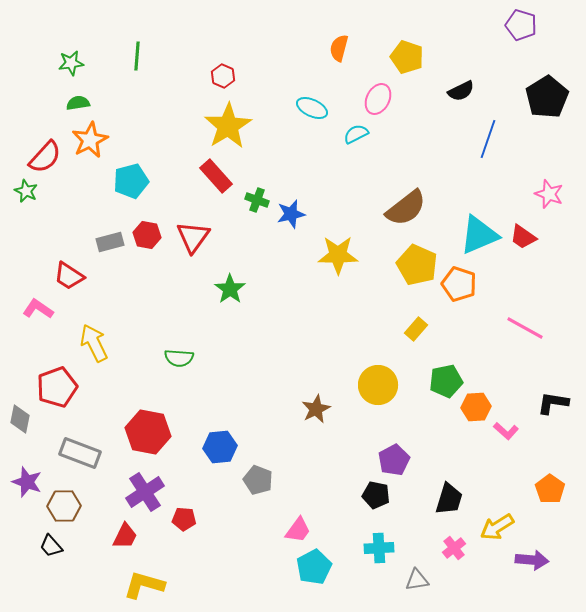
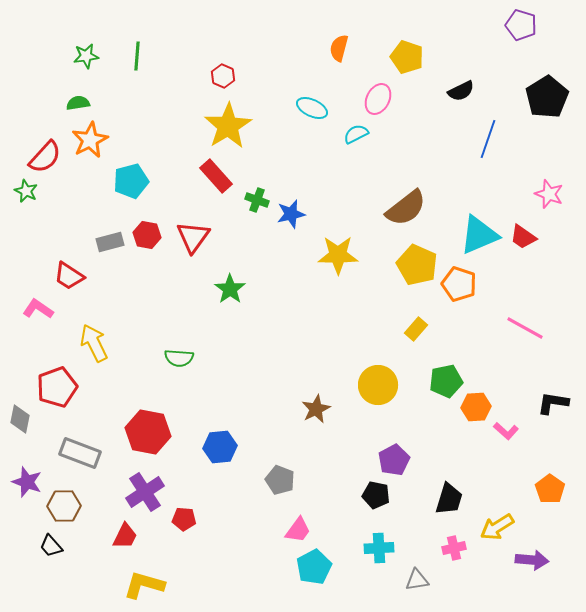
green star at (71, 63): moved 15 px right, 7 px up
gray pentagon at (258, 480): moved 22 px right
pink cross at (454, 548): rotated 25 degrees clockwise
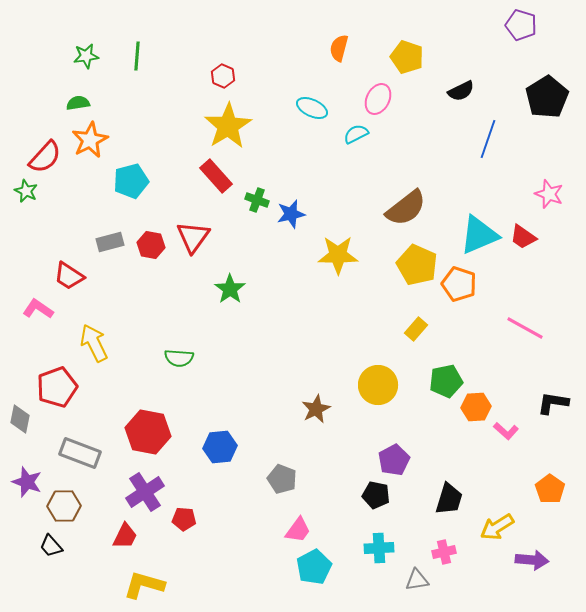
red hexagon at (147, 235): moved 4 px right, 10 px down
gray pentagon at (280, 480): moved 2 px right, 1 px up
pink cross at (454, 548): moved 10 px left, 4 px down
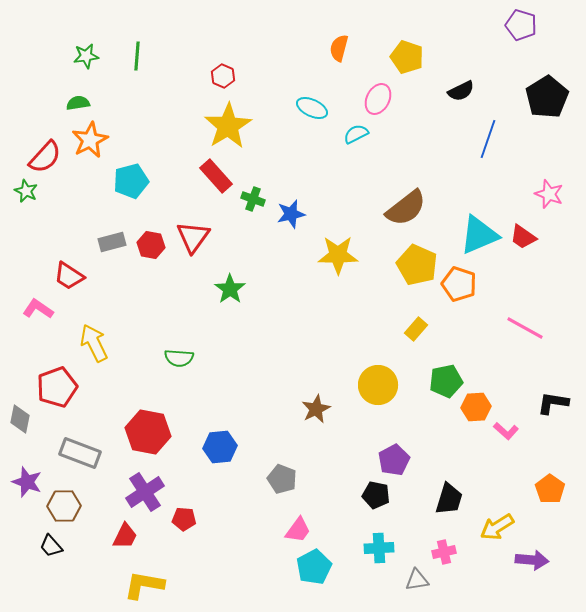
green cross at (257, 200): moved 4 px left, 1 px up
gray rectangle at (110, 242): moved 2 px right
yellow L-shape at (144, 585): rotated 6 degrees counterclockwise
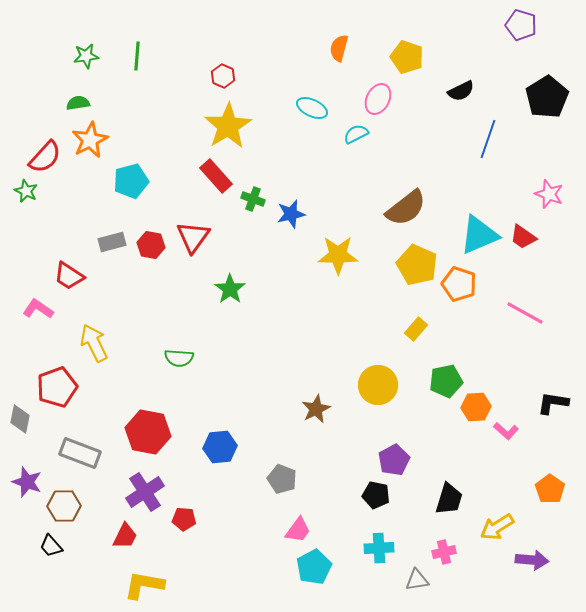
pink line at (525, 328): moved 15 px up
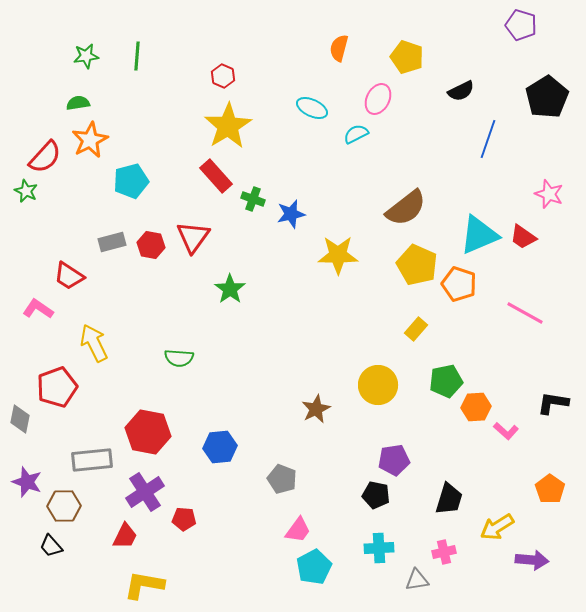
gray rectangle at (80, 453): moved 12 px right, 7 px down; rotated 27 degrees counterclockwise
purple pentagon at (394, 460): rotated 20 degrees clockwise
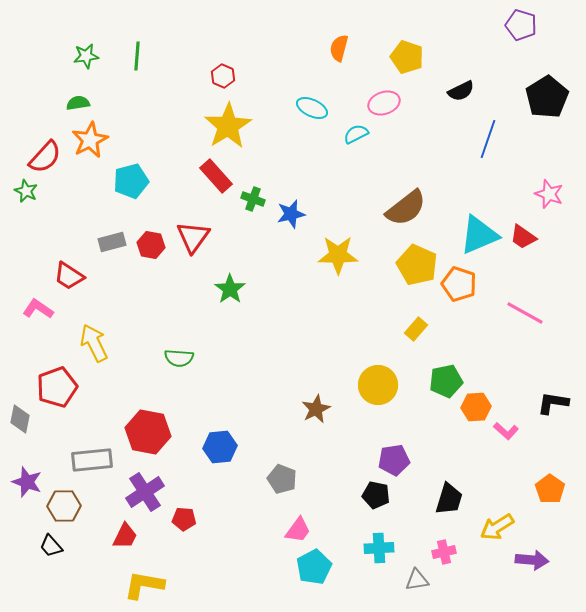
pink ellipse at (378, 99): moved 6 px right, 4 px down; rotated 44 degrees clockwise
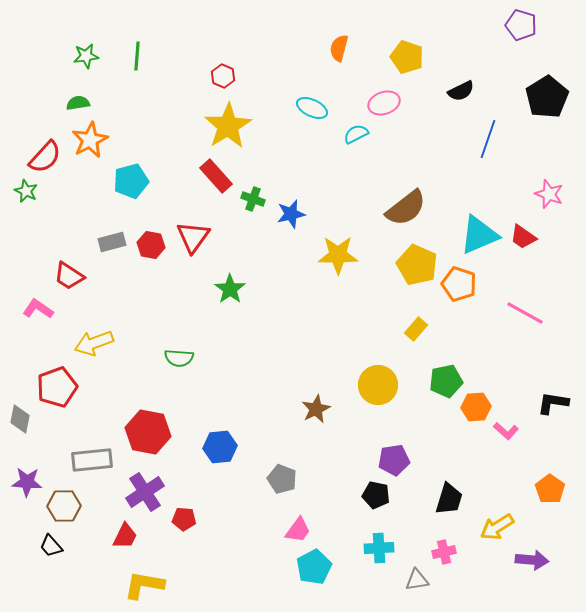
yellow arrow at (94, 343): rotated 84 degrees counterclockwise
purple star at (27, 482): rotated 16 degrees counterclockwise
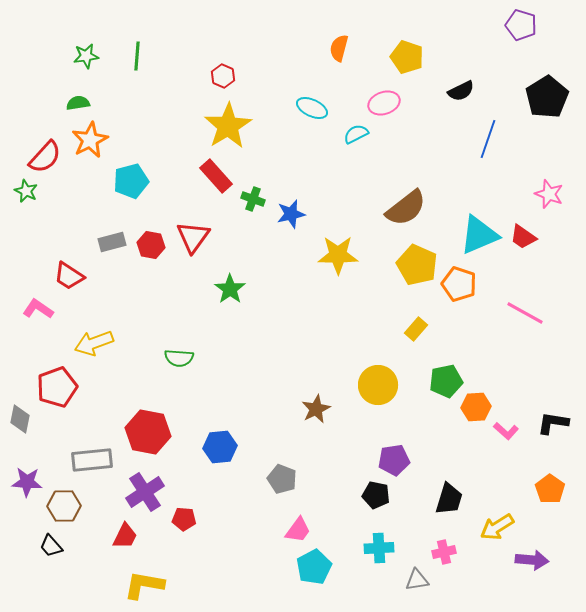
black L-shape at (553, 403): moved 20 px down
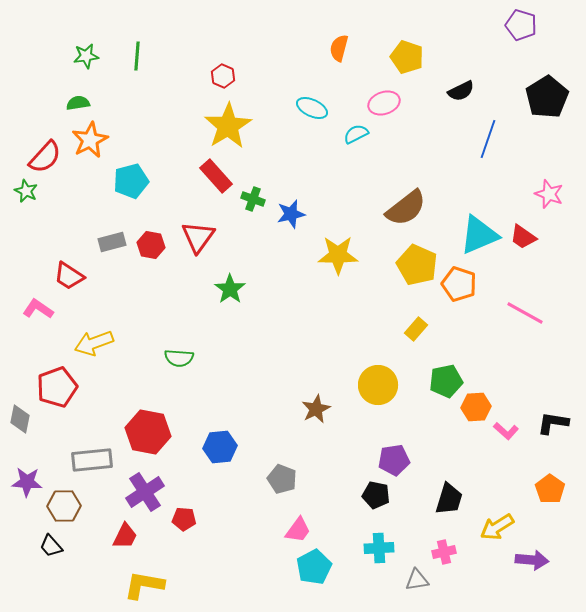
red triangle at (193, 237): moved 5 px right
